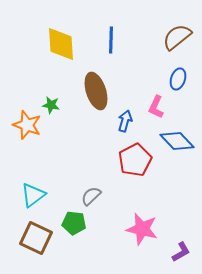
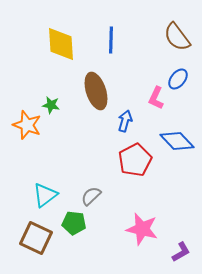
brown semicircle: rotated 88 degrees counterclockwise
blue ellipse: rotated 20 degrees clockwise
pink L-shape: moved 9 px up
cyan triangle: moved 12 px right
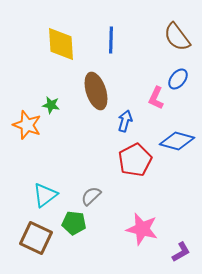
blue diamond: rotated 32 degrees counterclockwise
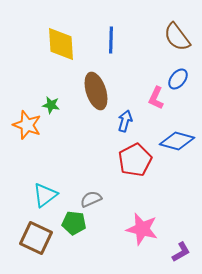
gray semicircle: moved 3 px down; rotated 20 degrees clockwise
